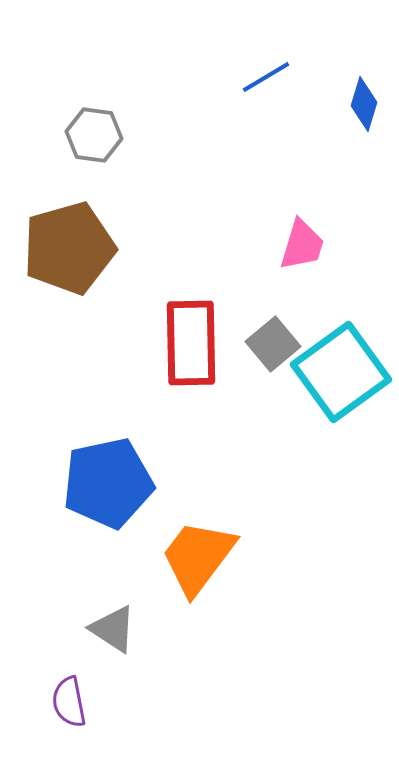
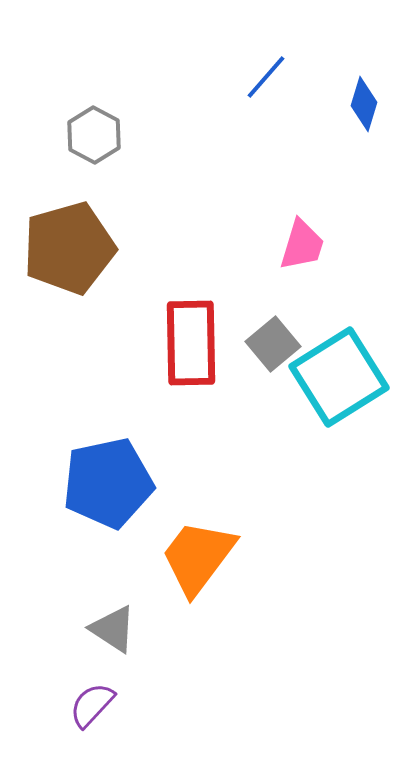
blue line: rotated 18 degrees counterclockwise
gray hexagon: rotated 20 degrees clockwise
cyan square: moved 2 px left, 5 px down; rotated 4 degrees clockwise
purple semicircle: moved 23 px right, 3 px down; rotated 54 degrees clockwise
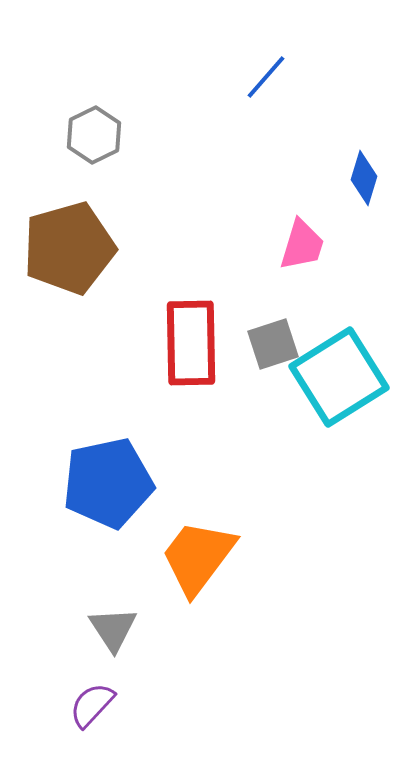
blue diamond: moved 74 px down
gray hexagon: rotated 6 degrees clockwise
gray square: rotated 22 degrees clockwise
gray triangle: rotated 24 degrees clockwise
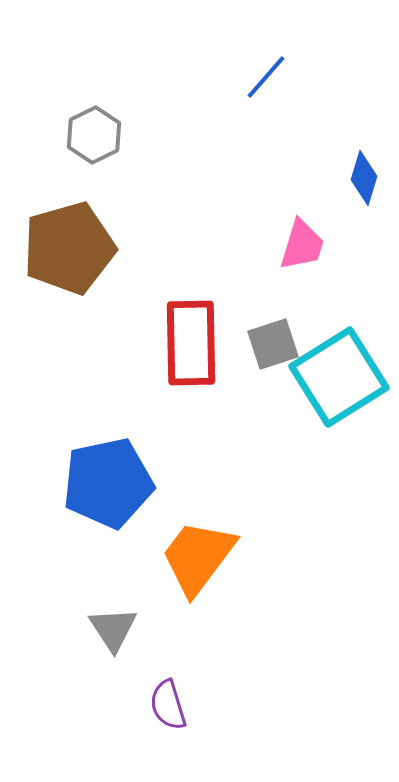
purple semicircle: moved 76 px right; rotated 60 degrees counterclockwise
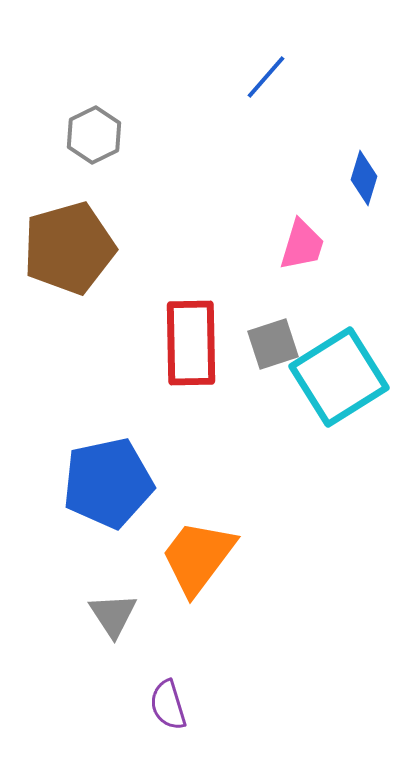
gray triangle: moved 14 px up
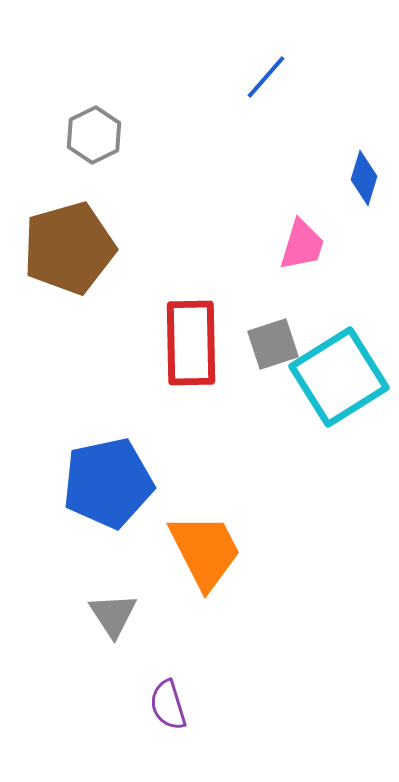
orange trapezoid: moved 7 px right, 6 px up; rotated 116 degrees clockwise
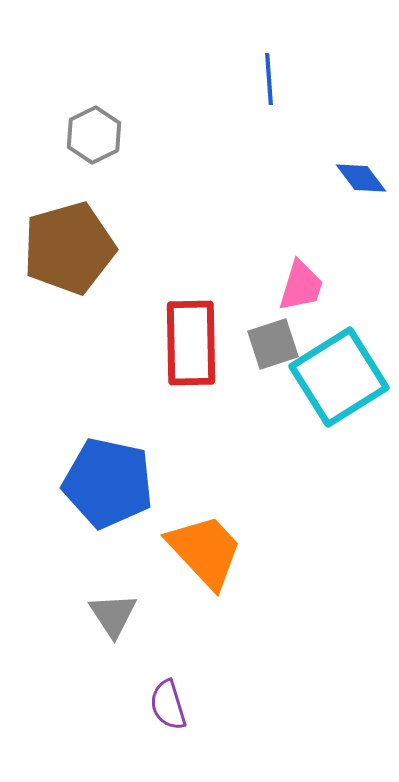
blue line: moved 3 px right, 2 px down; rotated 45 degrees counterclockwise
blue diamond: moved 3 px left; rotated 54 degrees counterclockwise
pink trapezoid: moved 1 px left, 41 px down
blue pentagon: rotated 24 degrees clockwise
orange trapezoid: rotated 16 degrees counterclockwise
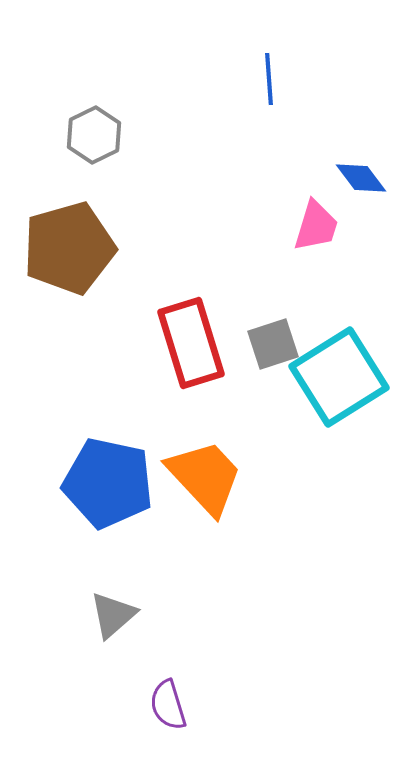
pink trapezoid: moved 15 px right, 60 px up
red rectangle: rotated 16 degrees counterclockwise
orange trapezoid: moved 74 px up
gray triangle: rotated 22 degrees clockwise
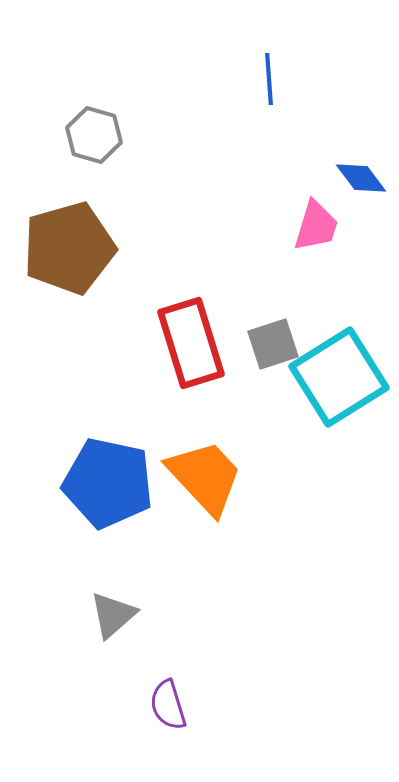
gray hexagon: rotated 18 degrees counterclockwise
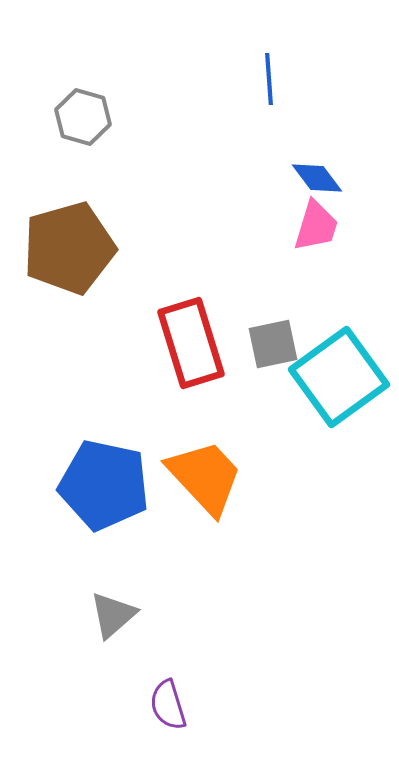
gray hexagon: moved 11 px left, 18 px up
blue diamond: moved 44 px left
gray square: rotated 6 degrees clockwise
cyan square: rotated 4 degrees counterclockwise
blue pentagon: moved 4 px left, 2 px down
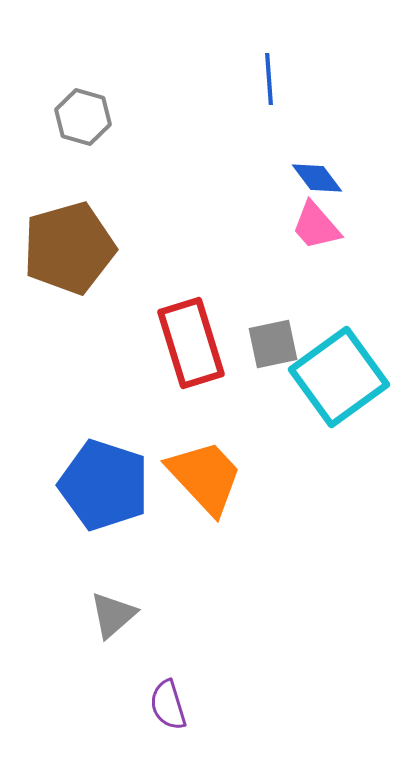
pink trapezoid: rotated 122 degrees clockwise
blue pentagon: rotated 6 degrees clockwise
